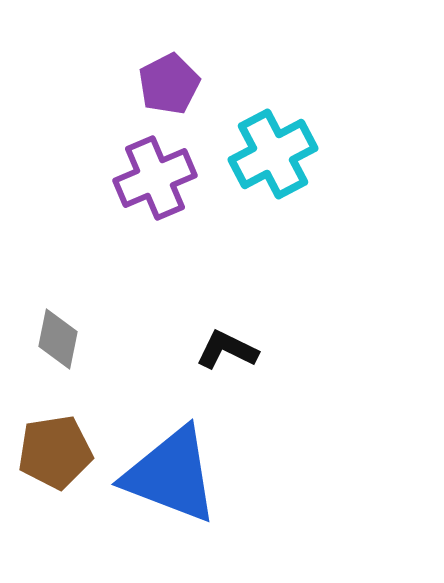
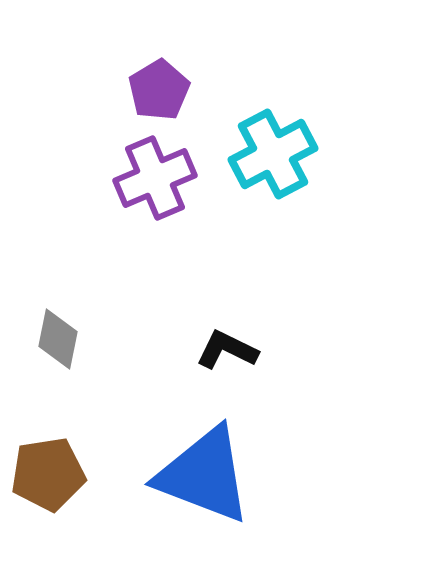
purple pentagon: moved 10 px left, 6 px down; rotated 4 degrees counterclockwise
brown pentagon: moved 7 px left, 22 px down
blue triangle: moved 33 px right
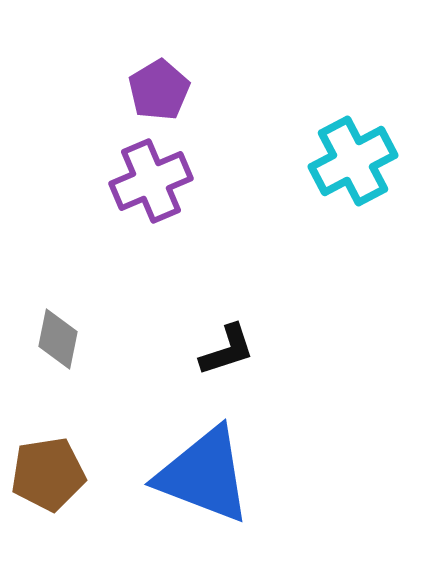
cyan cross: moved 80 px right, 7 px down
purple cross: moved 4 px left, 3 px down
black L-shape: rotated 136 degrees clockwise
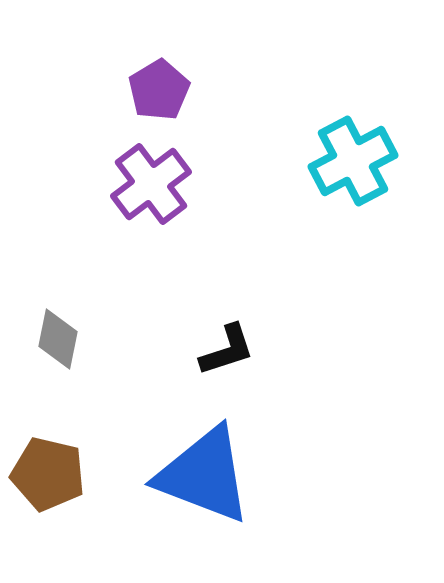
purple cross: moved 3 px down; rotated 14 degrees counterclockwise
brown pentagon: rotated 22 degrees clockwise
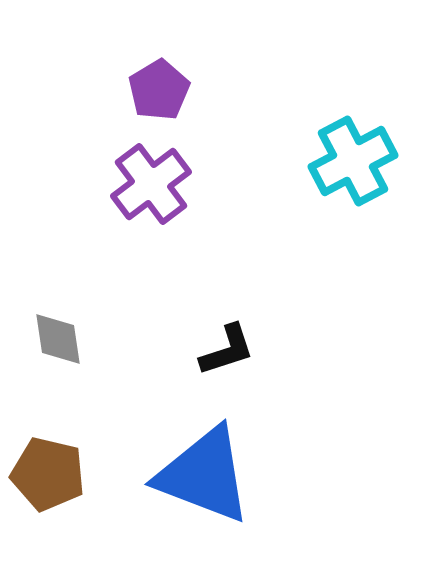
gray diamond: rotated 20 degrees counterclockwise
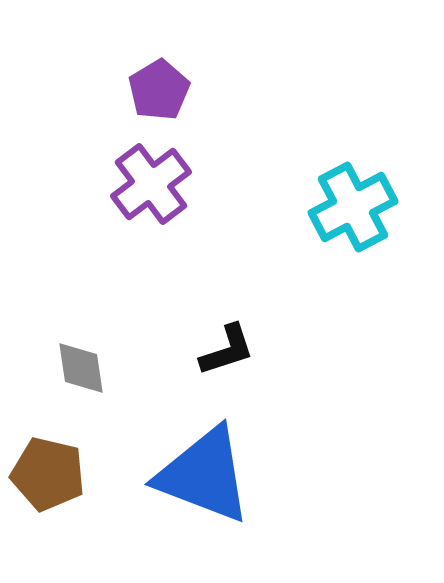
cyan cross: moved 46 px down
gray diamond: moved 23 px right, 29 px down
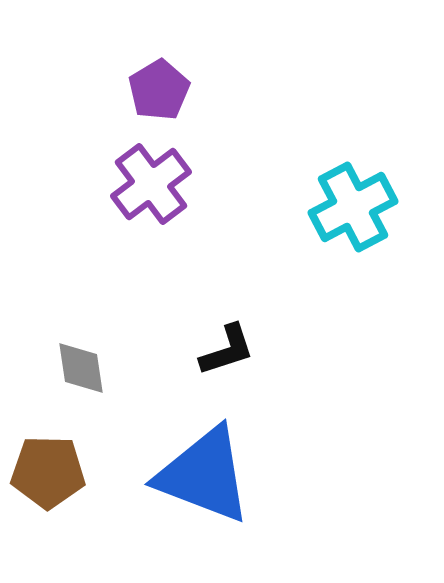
brown pentagon: moved 2 px up; rotated 12 degrees counterclockwise
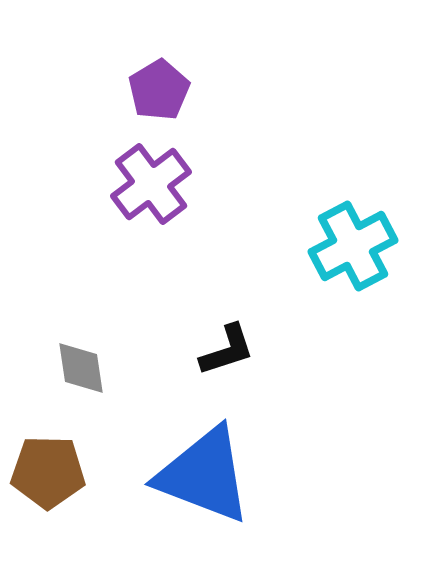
cyan cross: moved 39 px down
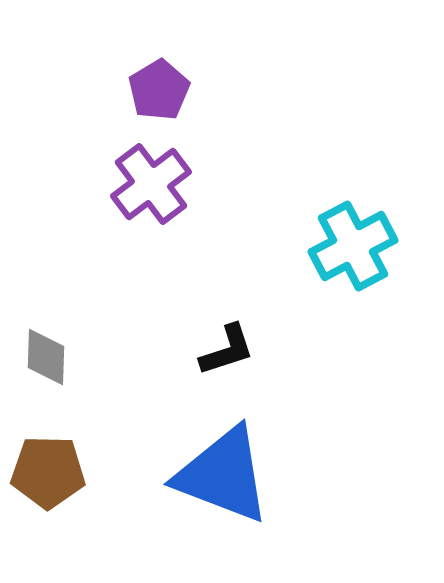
gray diamond: moved 35 px left, 11 px up; rotated 10 degrees clockwise
blue triangle: moved 19 px right
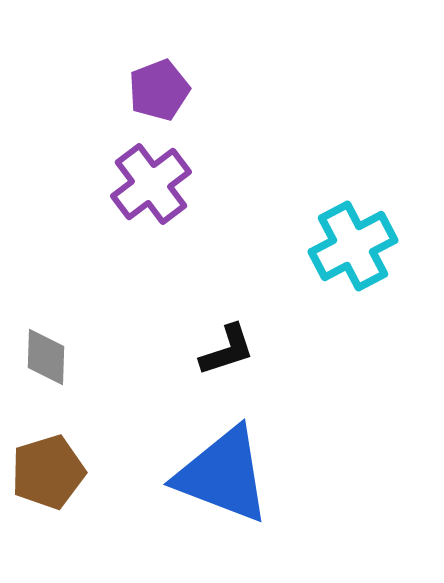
purple pentagon: rotated 10 degrees clockwise
brown pentagon: rotated 18 degrees counterclockwise
